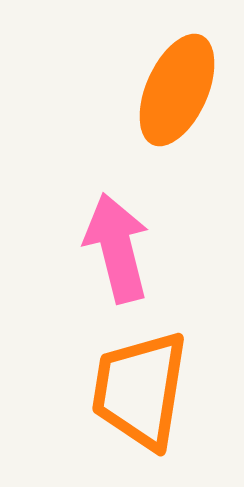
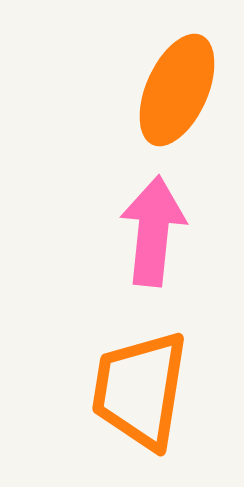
pink arrow: moved 36 px right, 17 px up; rotated 20 degrees clockwise
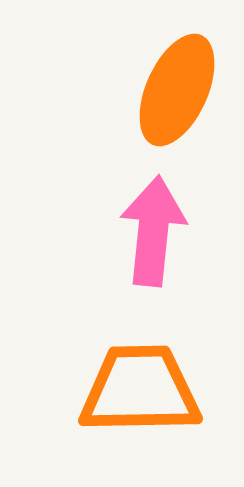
orange trapezoid: rotated 80 degrees clockwise
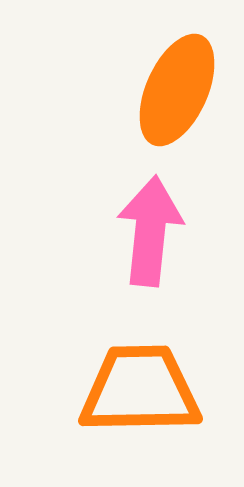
pink arrow: moved 3 px left
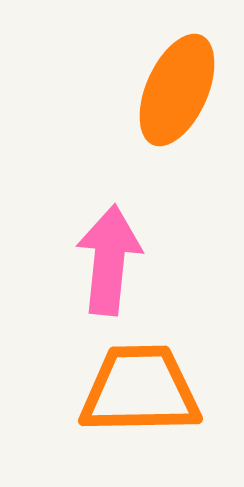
pink arrow: moved 41 px left, 29 px down
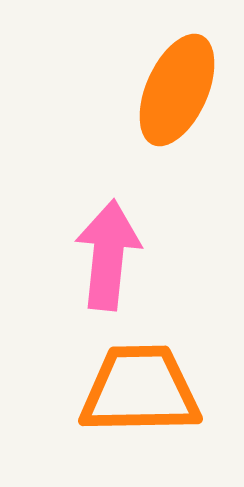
pink arrow: moved 1 px left, 5 px up
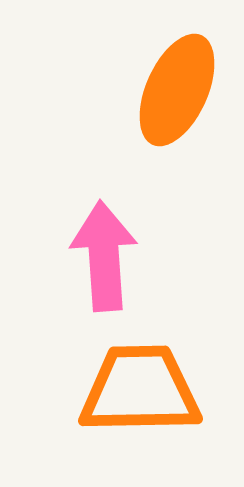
pink arrow: moved 4 px left, 1 px down; rotated 10 degrees counterclockwise
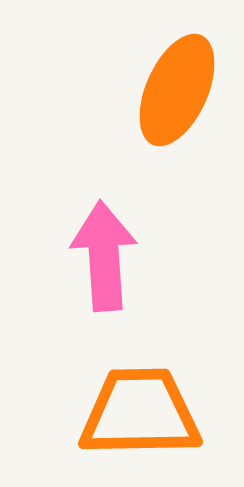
orange trapezoid: moved 23 px down
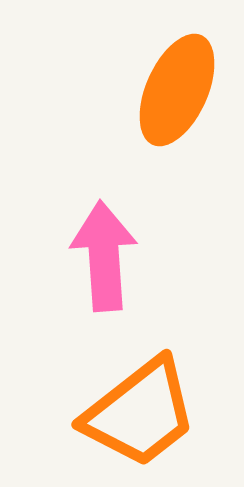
orange trapezoid: rotated 143 degrees clockwise
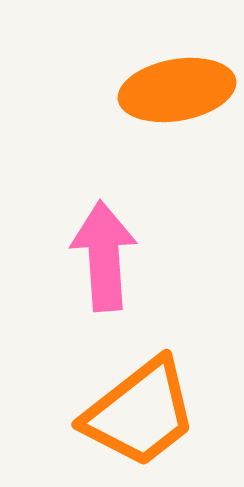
orange ellipse: rotated 56 degrees clockwise
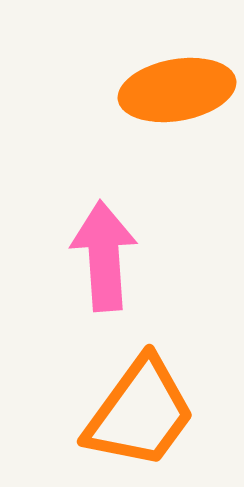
orange trapezoid: rotated 16 degrees counterclockwise
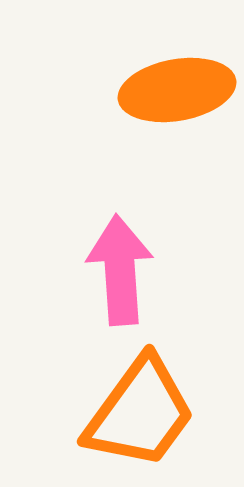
pink arrow: moved 16 px right, 14 px down
